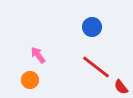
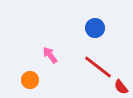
blue circle: moved 3 px right, 1 px down
pink arrow: moved 12 px right
red line: moved 2 px right
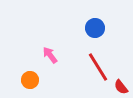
red line: rotated 20 degrees clockwise
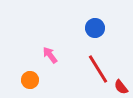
red line: moved 2 px down
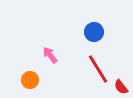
blue circle: moved 1 px left, 4 px down
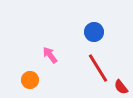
red line: moved 1 px up
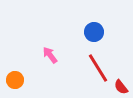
orange circle: moved 15 px left
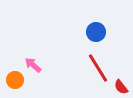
blue circle: moved 2 px right
pink arrow: moved 17 px left, 10 px down; rotated 12 degrees counterclockwise
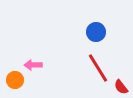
pink arrow: rotated 42 degrees counterclockwise
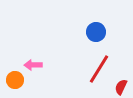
red line: moved 1 px right, 1 px down; rotated 64 degrees clockwise
red semicircle: rotated 63 degrees clockwise
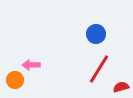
blue circle: moved 2 px down
pink arrow: moved 2 px left
red semicircle: rotated 49 degrees clockwise
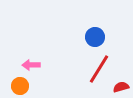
blue circle: moved 1 px left, 3 px down
orange circle: moved 5 px right, 6 px down
